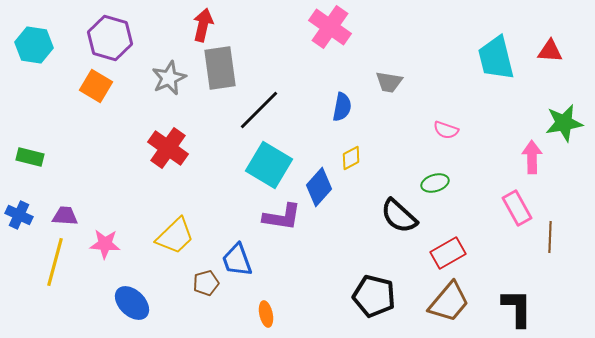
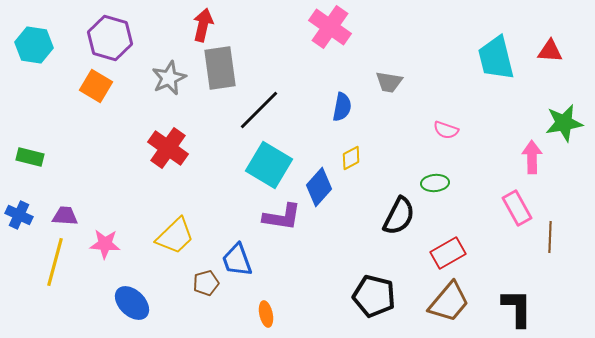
green ellipse: rotated 12 degrees clockwise
black semicircle: rotated 105 degrees counterclockwise
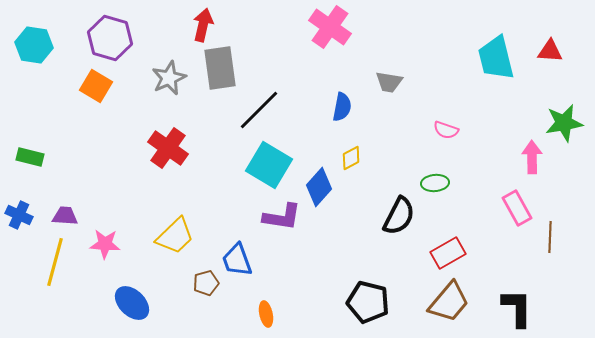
black pentagon: moved 6 px left, 6 px down
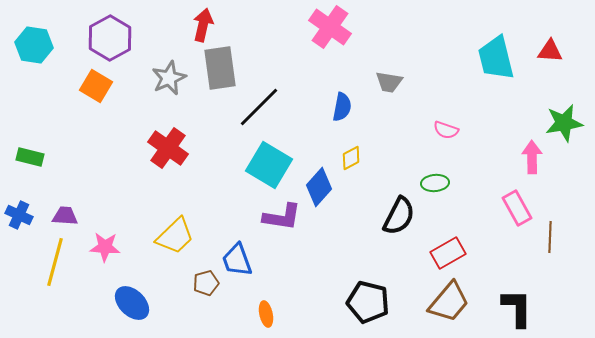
purple hexagon: rotated 15 degrees clockwise
black line: moved 3 px up
pink star: moved 3 px down
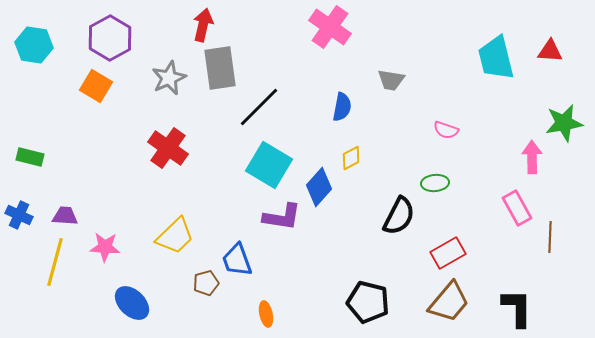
gray trapezoid: moved 2 px right, 2 px up
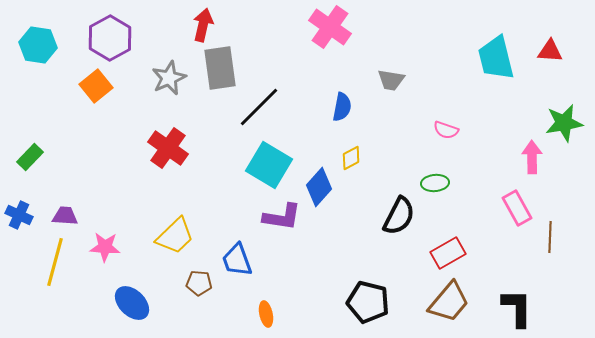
cyan hexagon: moved 4 px right
orange square: rotated 20 degrees clockwise
green rectangle: rotated 60 degrees counterclockwise
brown pentagon: moved 7 px left; rotated 20 degrees clockwise
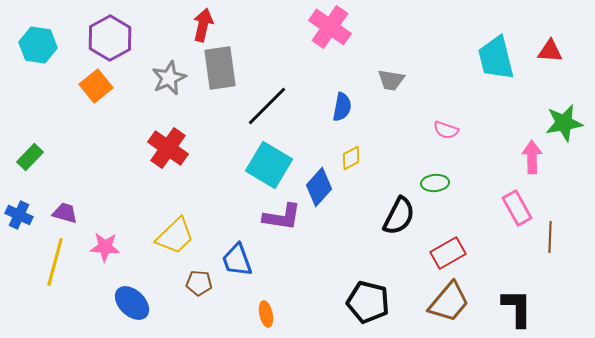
black line: moved 8 px right, 1 px up
purple trapezoid: moved 3 px up; rotated 12 degrees clockwise
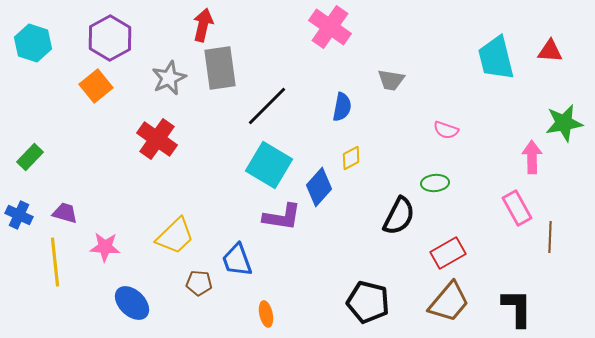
cyan hexagon: moved 5 px left, 2 px up; rotated 9 degrees clockwise
red cross: moved 11 px left, 9 px up
yellow line: rotated 21 degrees counterclockwise
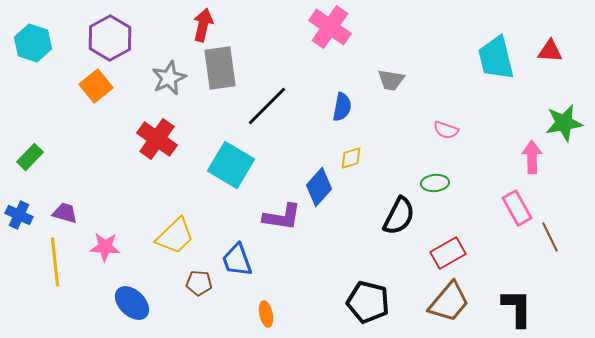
yellow diamond: rotated 10 degrees clockwise
cyan square: moved 38 px left
brown line: rotated 28 degrees counterclockwise
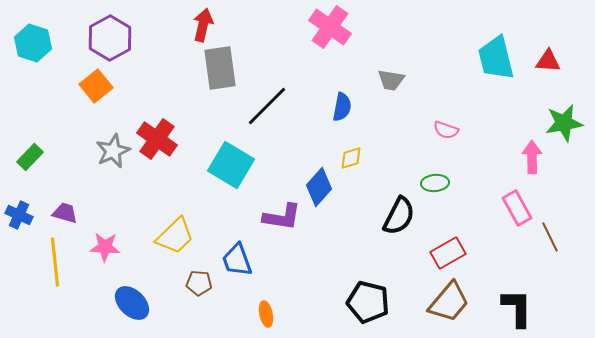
red triangle: moved 2 px left, 10 px down
gray star: moved 56 px left, 73 px down
